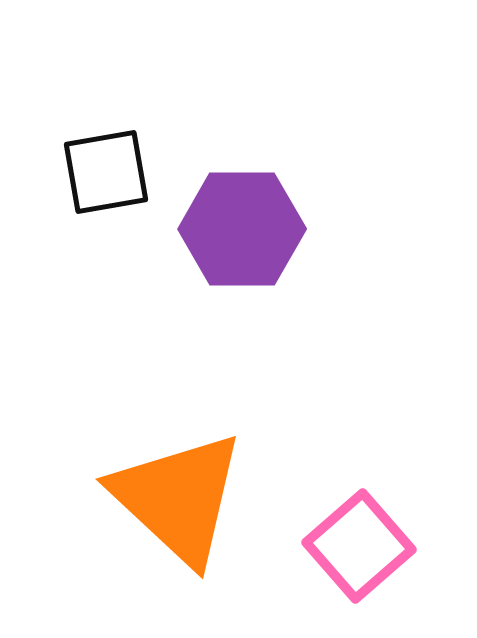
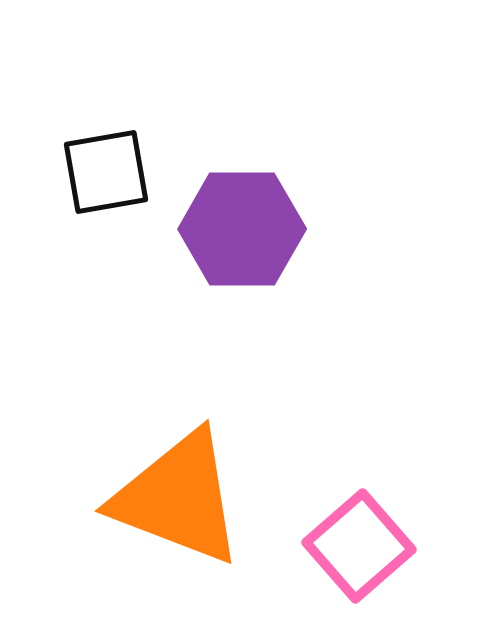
orange triangle: rotated 22 degrees counterclockwise
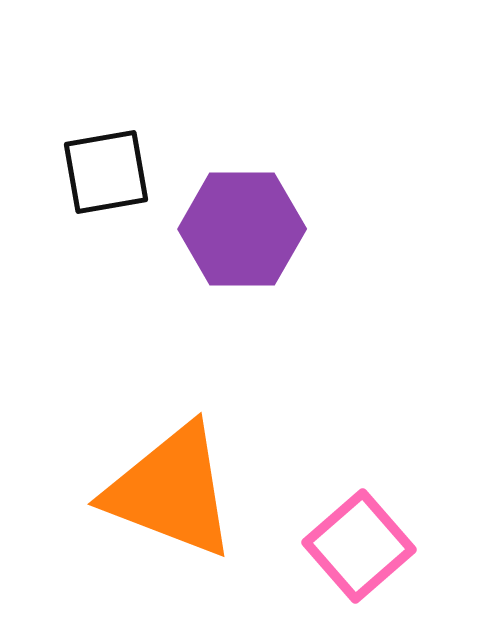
orange triangle: moved 7 px left, 7 px up
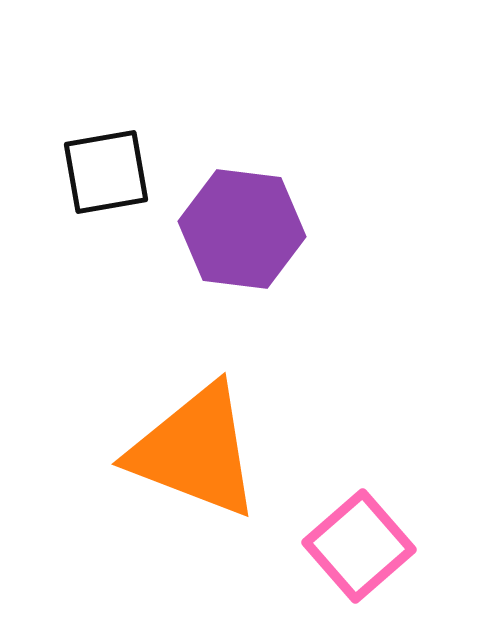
purple hexagon: rotated 7 degrees clockwise
orange triangle: moved 24 px right, 40 px up
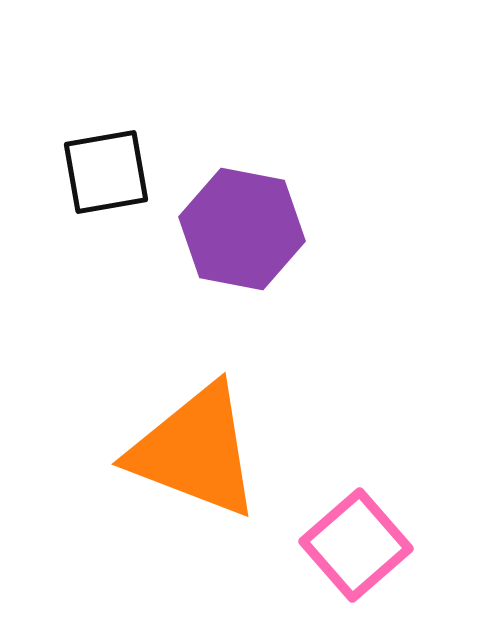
purple hexagon: rotated 4 degrees clockwise
pink square: moved 3 px left, 1 px up
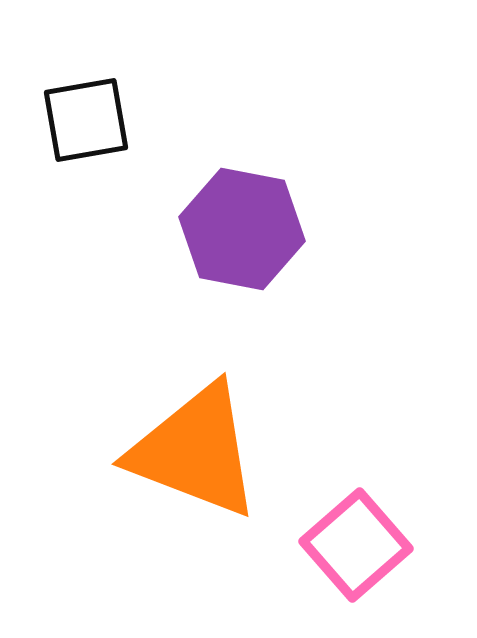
black square: moved 20 px left, 52 px up
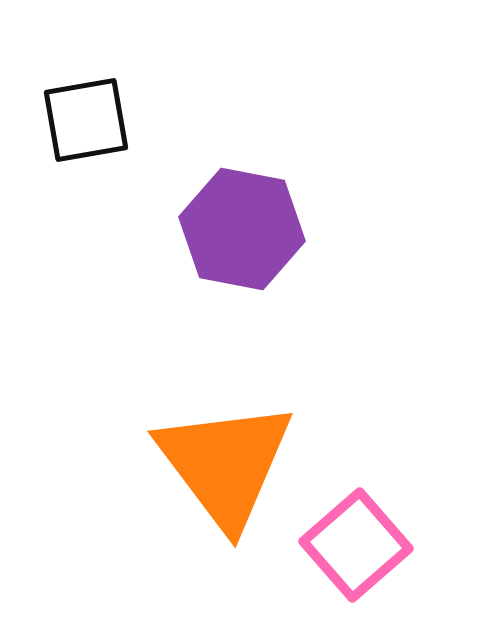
orange triangle: moved 30 px right, 13 px down; rotated 32 degrees clockwise
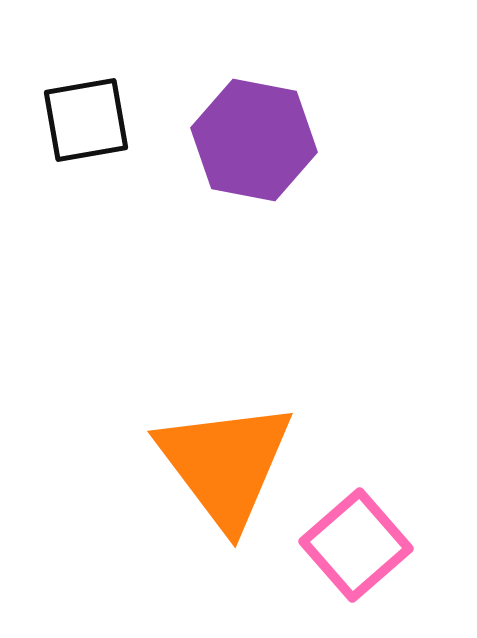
purple hexagon: moved 12 px right, 89 px up
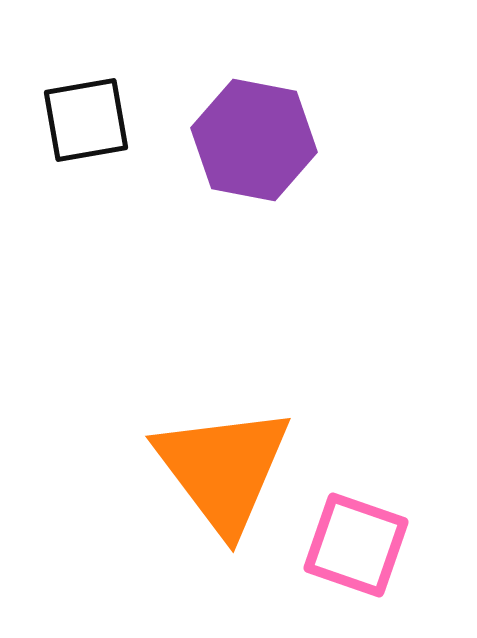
orange triangle: moved 2 px left, 5 px down
pink square: rotated 30 degrees counterclockwise
